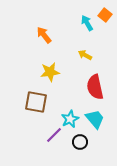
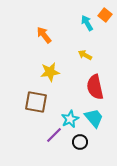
cyan trapezoid: moved 1 px left, 1 px up
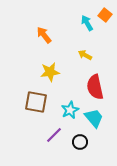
cyan star: moved 9 px up
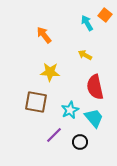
yellow star: rotated 12 degrees clockwise
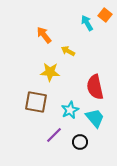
yellow arrow: moved 17 px left, 4 px up
cyan trapezoid: moved 1 px right
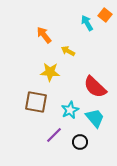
red semicircle: rotated 35 degrees counterclockwise
